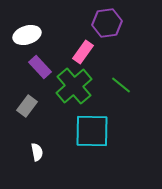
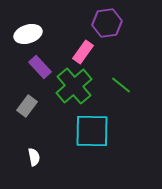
white ellipse: moved 1 px right, 1 px up
white semicircle: moved 3 px left, 5 px down
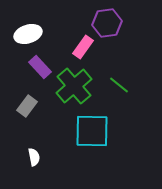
pink rectangle: moved 5 px up
green line: moved 2 px left
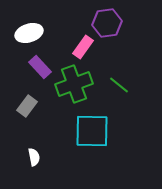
white ellipse: moved 1 px right, 1 px up
green cross: moved 2 px up; rotated 21 degrees clockwise
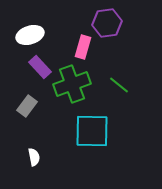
white ellipse: moved 1 px right, 2 px down
pink rectangle: rotated 20 degrees counterclockwise
green cross: moved 2 px left
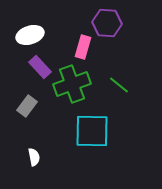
purple hexagon: rotated 12 degrees clockwise
